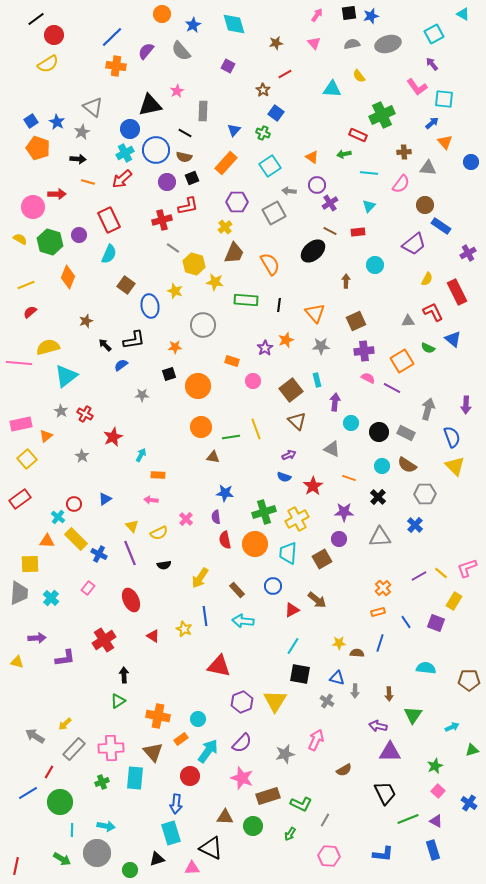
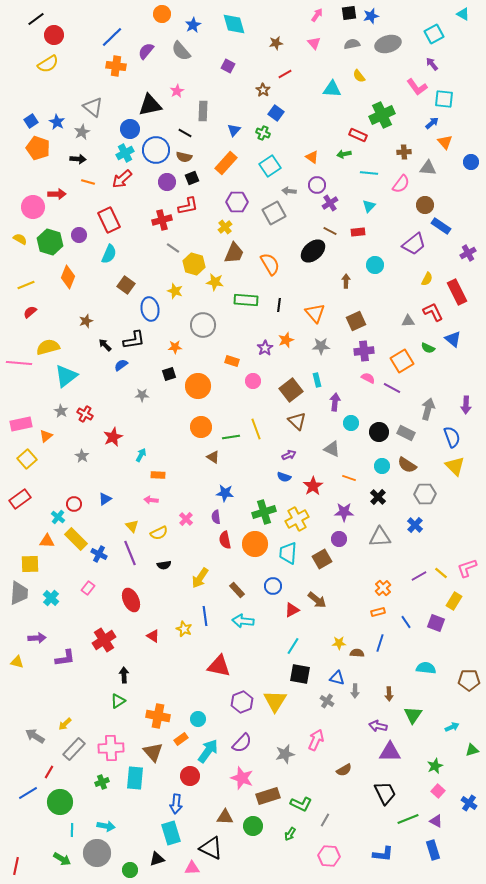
blue ellipse at (150, 306): moved 3 px down
brown triangle at (213, 457): rotated 24 degrees clockwise
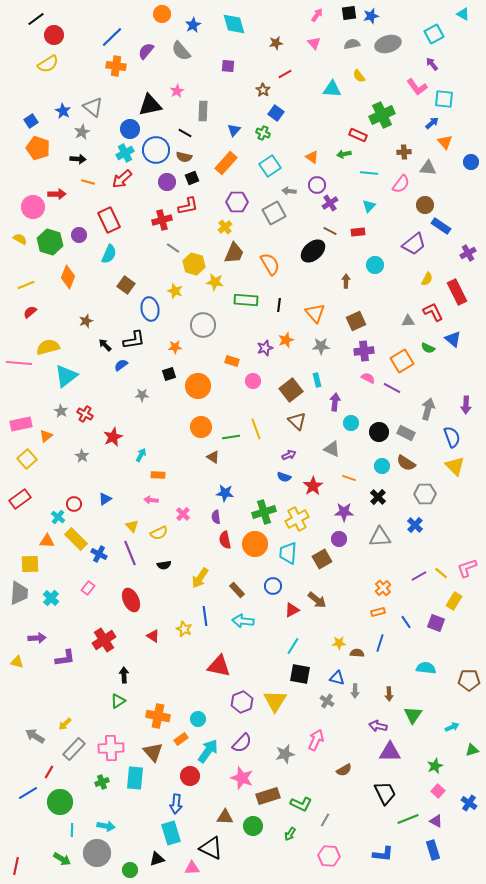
purple square at (228, 66): rotated 24 degrees counterclockwise
blue star at (57, 122): moved 6 px right, 11 px up
purple star at (265, 348): rotated 14 degrees clockwise
brown semicircle at (407, 465): moved 1 px left, 2 px up
pink cross at (186, 519): moved 3 px left, 5 px up
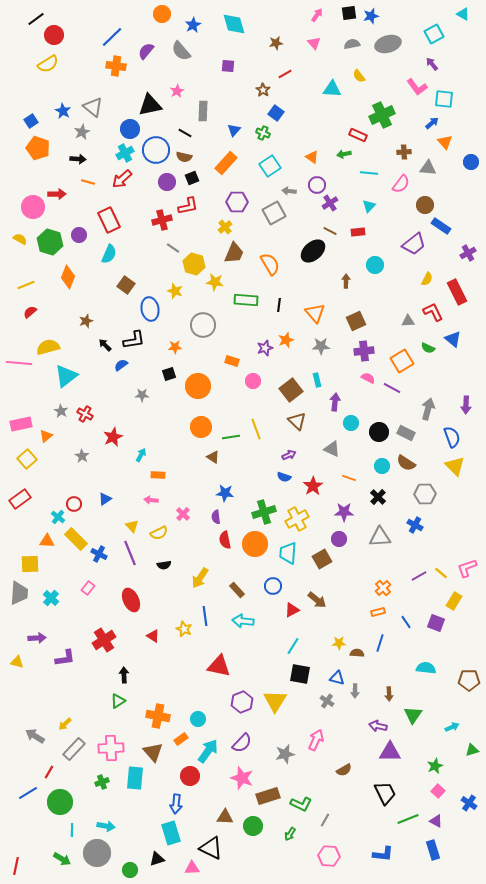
blue cross at (415, 525): rotated 14 degrees counterclockwise
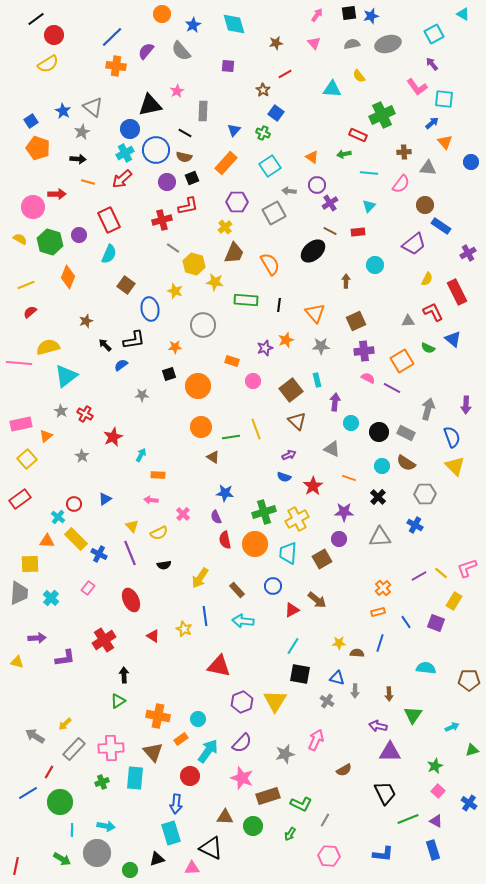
purple semicircle at (216, 517): rotated 16 degrees counterclockwise
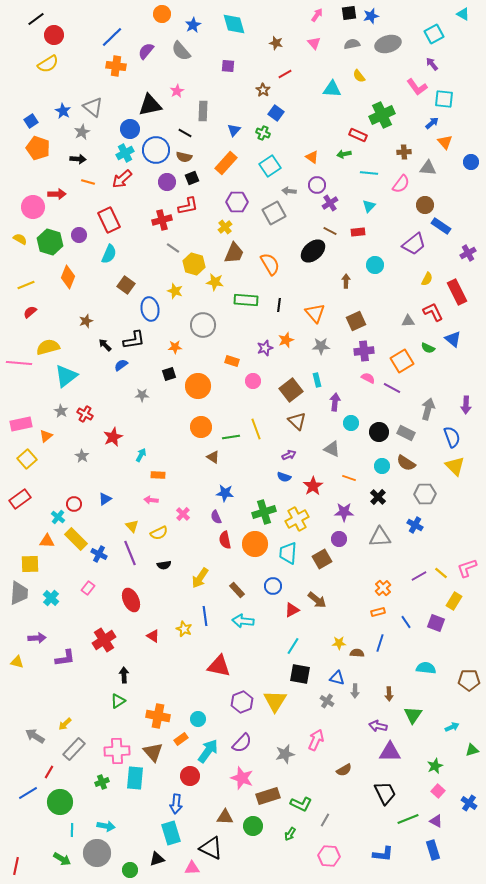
brown star at (276, 43): rotated 24 degrees clockwise
pink cross at (111, 748): moved 6 px right, 3 px down
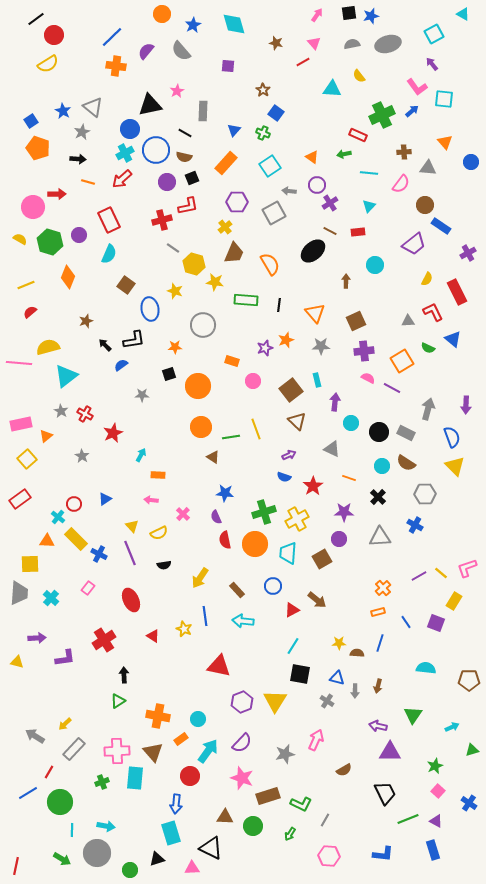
red line at (285, 74): moved 18 px right, 12 px up
blue arrow at (432, 123): moved 20 px left, 12 px up
red star at (113, 437): moved 4 px up
brown arrow at (389, 694): moved 11 px left, 8 px up; rotated 16 degrees clockwise
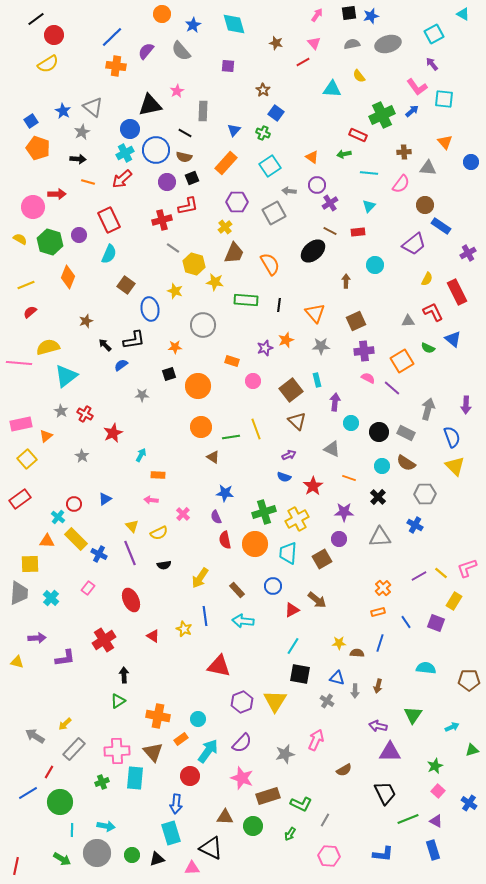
purple line at (392, 388): rotated 12 degrees clockwise
green circle at (130, 870): moved 2 px right, 15 px up
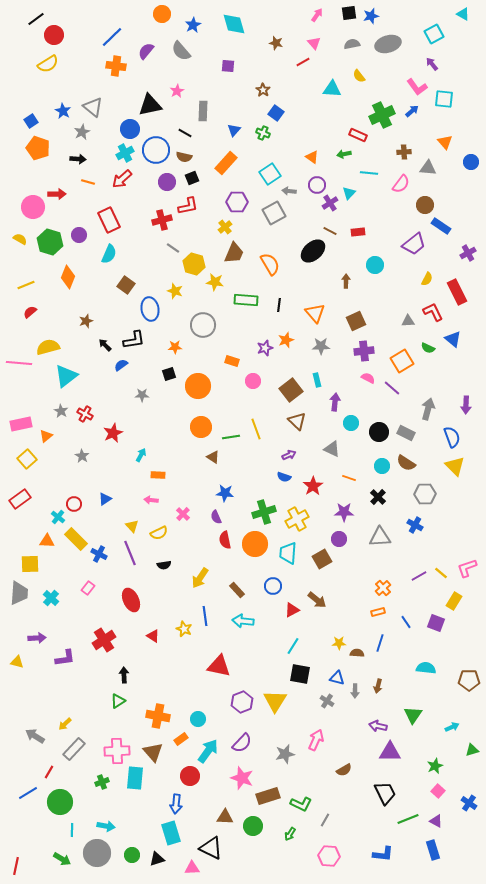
cyan square at (270, 166): moved 8 px down
cyan triangle at (369, 206): moved 20 px left, 13 px up
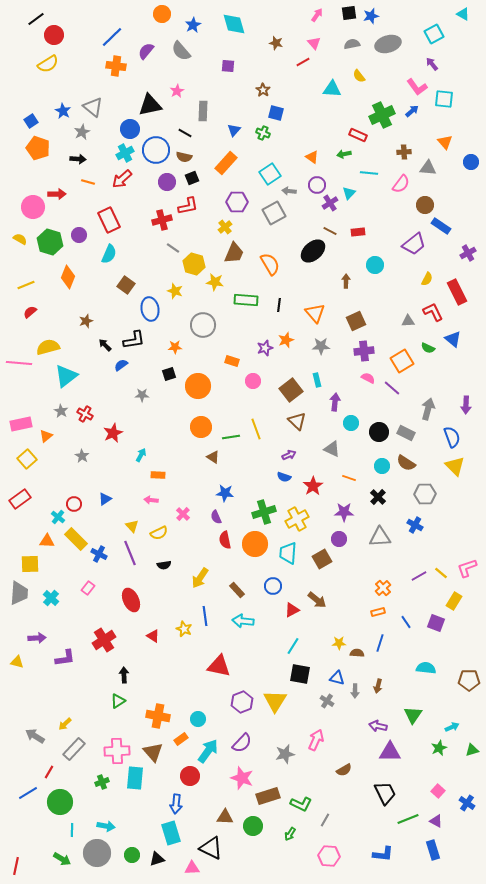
blue square at (276, 113): rotated 21 degrees counterclockwise
green star at (435, 766): moved 4 px right, 18 px up
blue cross at (469, 803): moved 2 px left
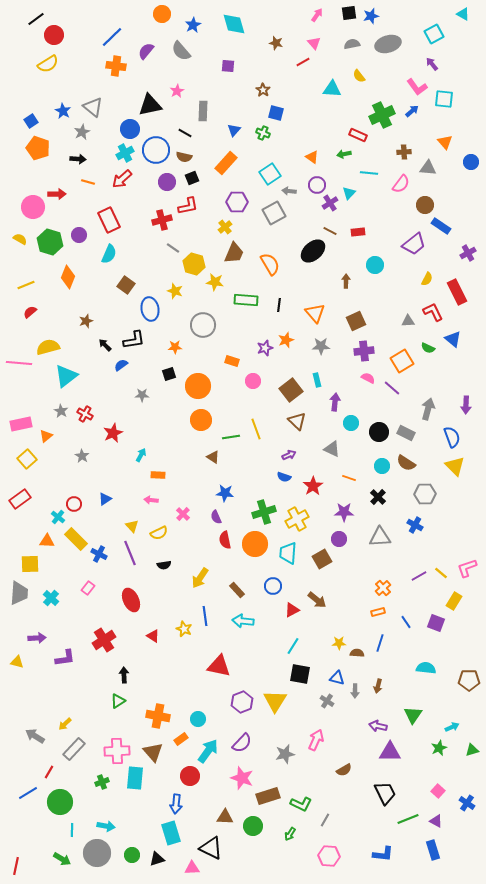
orange circle at (201, 427): moved 7 px up
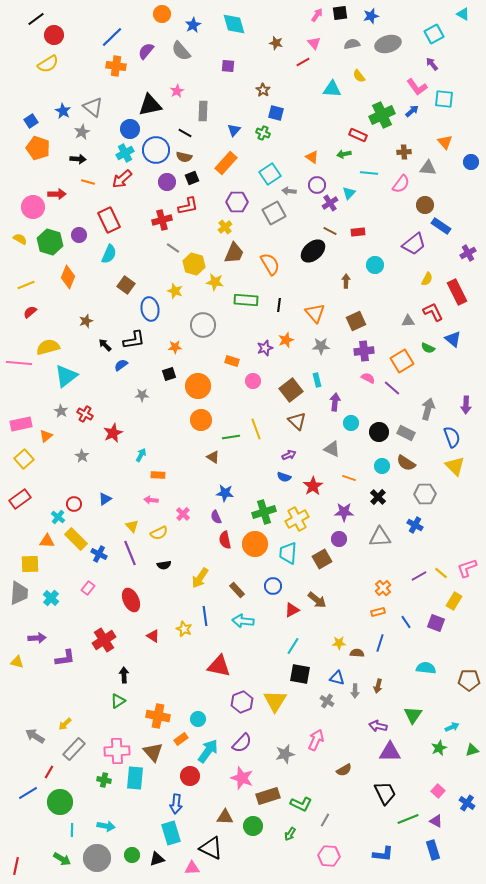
black square at (349, 13): moved 9 px left
yellow square at (27, 459): moved 3 px left
green cross at (102, 782): moved 2 px right, 2 px up; rotated 32 degrees clockwise
gray circle at (97, 853): moved 5 px down
